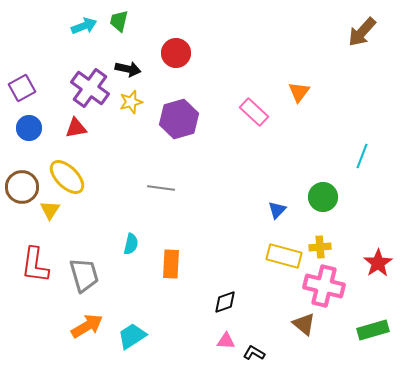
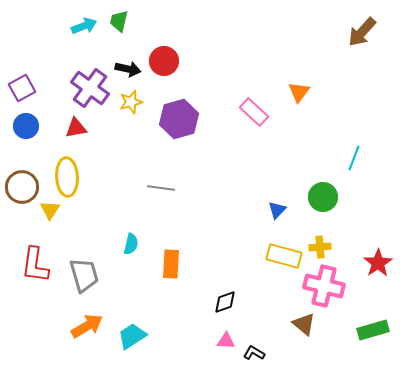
red circle: moved 12 px left, 8 px down
blue circle: moved 3 px left, 2 px up
cyan line: moved 8 px left, 2 px down
yellow ellipse: rotated 42 degrees clockwise
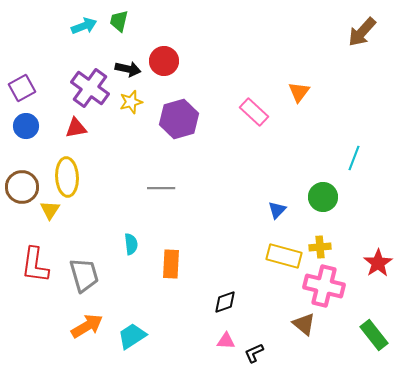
gray line: rotated 8 degrees counterclockwise
cyan semicircle: rotated 20 degrees counterclockwise
green rectangle: moved 1 px right, 5 px down; rotated 68 degrees clockwise
black L-shape: rotated 55 degrees counterclockwise
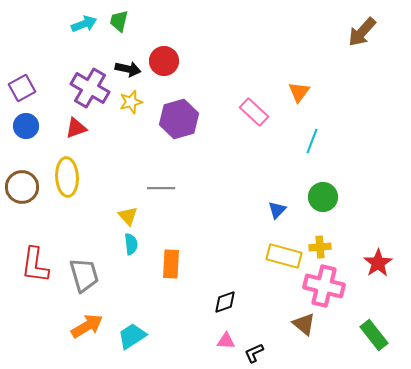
cyan arrow: moved 2 px up
purple cross: rotated 6 degrees counterclockwise
red triangle: rotated 10 degrees counterclockwise
cyan line: moved 42 px left, 17 px up
yellow triangle: moved 78 px right, 6 px down; rotated 15 degrees counterclockwise
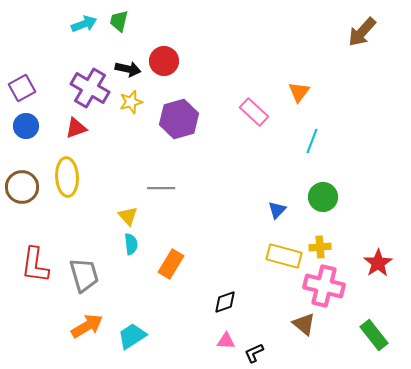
orange rectangle: rotated 28 degrees clockwise
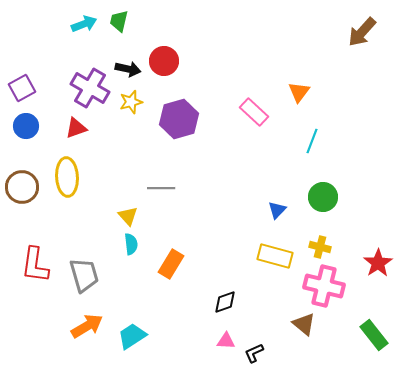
yellow cross: rotated 20 degrees clockwise
yellow rectangle: moved 9 px left
